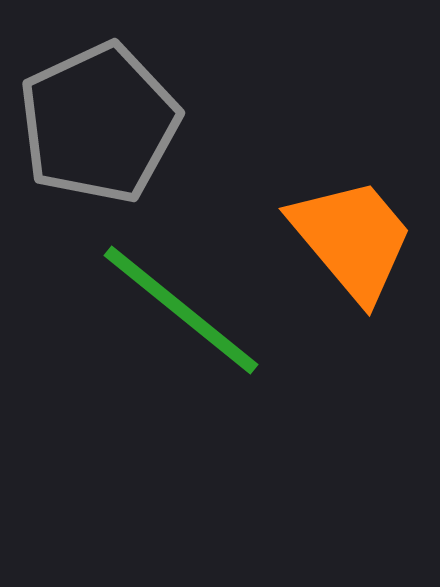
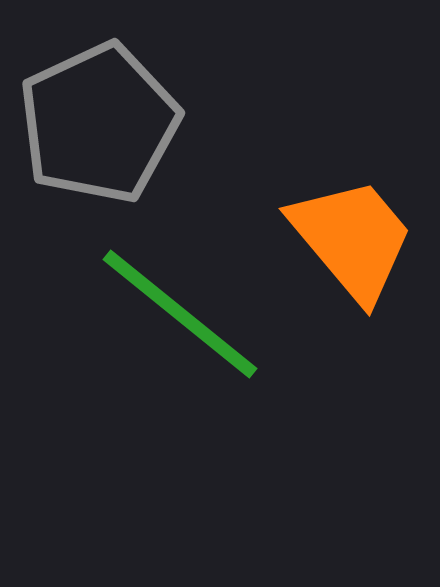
green line: moved 1 px left, 4 px down
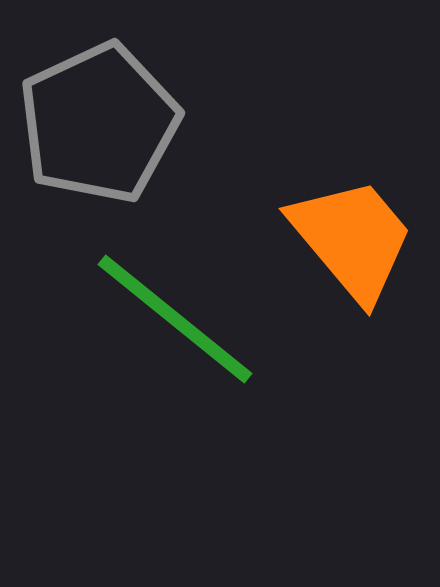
green line: moved 5 px left, 5 px down
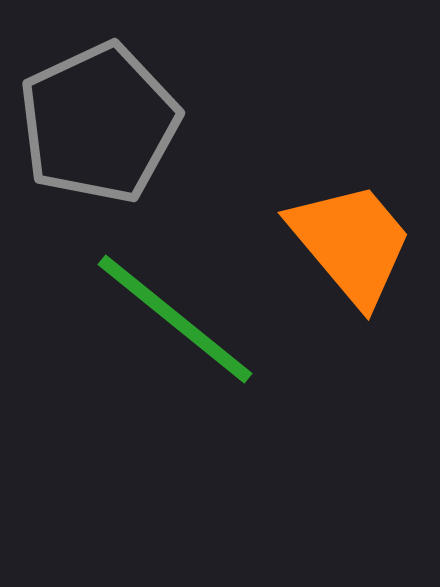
orange trapezoid: moved 1 px left, 4 px down
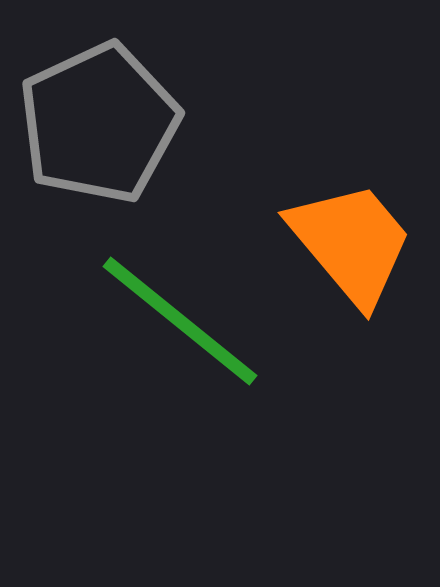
green line: moved 5 px right, 2 px down
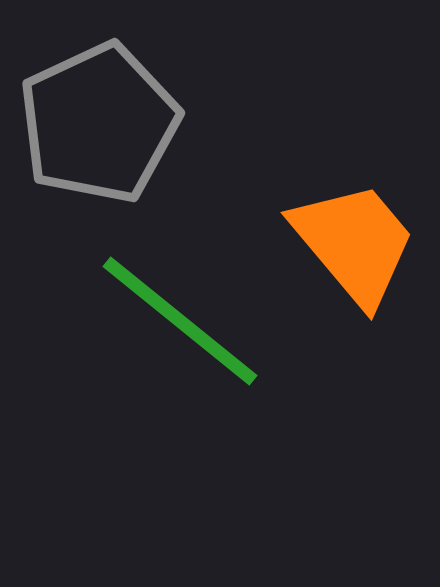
orange trapezoid: moved 3 px right
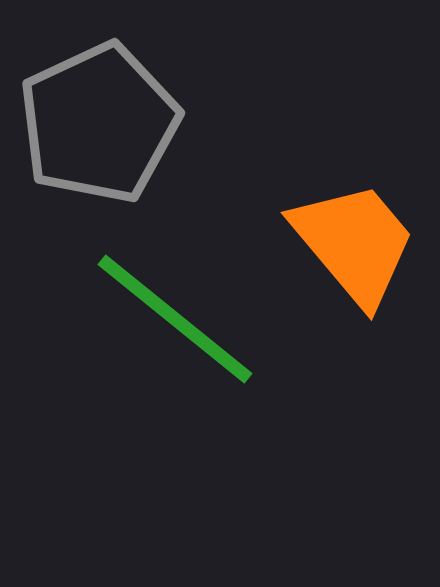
green line: moved 5 px left, 2 px up
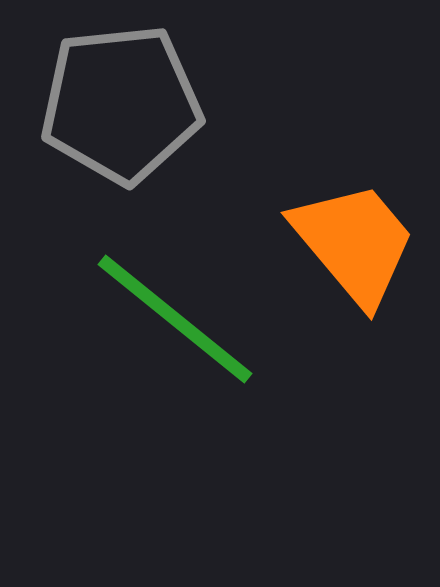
gray pentagon: moved 22 px right, 19 px up; rotated 19 degrees clockwise
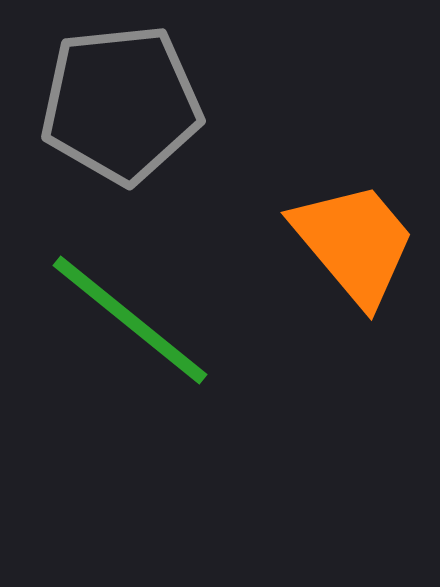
green line: moved 45 px left, 1 px down
